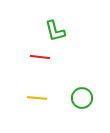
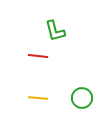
red line: moved 2 px left, 1 px up
yellow line: moved 1 px right
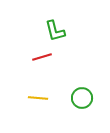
red line: moved 4 px right, 1 px down; rotated 24 degrees counterclockwise
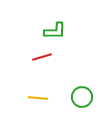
green L-shape: rotated 75 degrees counterclockwise
green circle: moved 1 px up
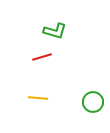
green L-shape: rotated 15 degrees clockwise
green circle: moved 11 px right, 5 px down
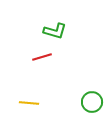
yellow line: moved 9 px left, 5 px down
green circle: moved 1 px left
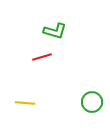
yellow line: moved 4 px left
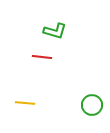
red line: rotated 24 degrees clockwise
green circle: moved 3 px down
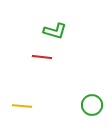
yellow line: moved 3 px left, 3 px down
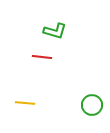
yellow line: moved 3 px right, 3 px up
